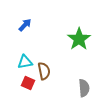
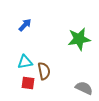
green star: rotated 25 degrees clockwise
red square: rotated 16 degrees counterclockwise
gray semicircle: rotated 60 degrees counterclockwise
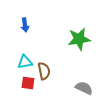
blue arrow: rotated 128 degrees clockwise
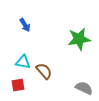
blue arrow: rotated 24 degrees counterclockwise
cyan triangle: moved 2 px left; rotated 21 degrees clockwise
brown semicircle: rotated 30 degrees counterclockwise
red square: moved 10 px left, 2 px down; rotated 16 degrees counterclockwise
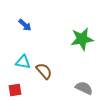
blue arrow: rotated 16 degrees counterclockwise
green star: moved 3 px right
red square: moved 3 px left, 5 px down
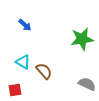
cyan triangle: rotated 21 degrees clockwise
gray semicircle: moved 3 px right, 4 px up
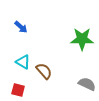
blue arrow: moved 4 px left, 2 px down
green star: rotated 10 degrees clockwise
red square: moved 3 px right; rotated 24 degrees clockwise
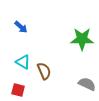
brown semicircle: rotated 18 degrees clockwise
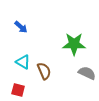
green star: moved 8 px left, 5 px down
gray semicircle: moved 11 px up
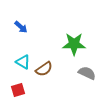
brown semicircle: moved 2 px up; rotated 78 degrees clockwise
red square: rotated 32 degrees counterclockwise
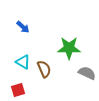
blue arrow: moved 2 px right
green star: moved 5 px left, 4 px down
brown semicircle: rotated 78 degrees counterclockwise
